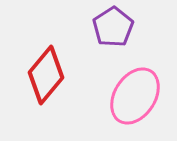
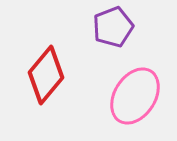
purple pentagon: rotated 12 degrees clockwise
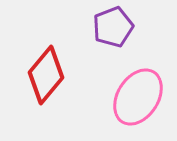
pink ellipse: moved 3 px right, 1 px down
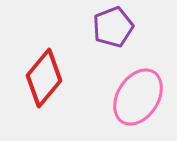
red diamond: moved 2 px left, 3 px down
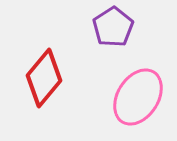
purple pentagon: rotated 12 degrees counterclockwise
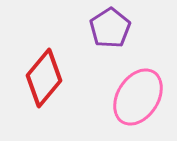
purple pentagon: moved 3 px left, 1 px down
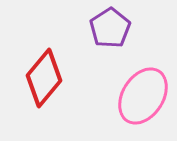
pink ellipse: moved 5 px right, 1 px up
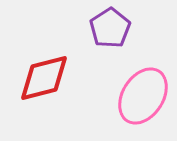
red diamond: rotated 36 degrees clockwise
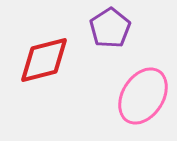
red diamond: moved 18 px up
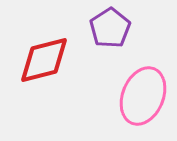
pink ellipse: rotated 10 degrees counterclockwise
